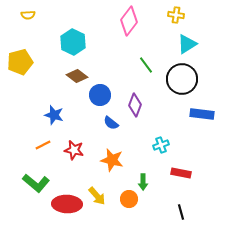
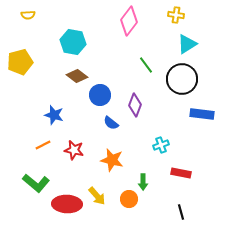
cyan hexagon: rotated 15 degrees counterclockwise
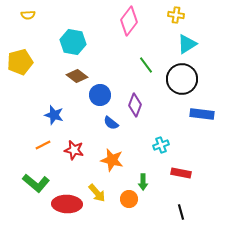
yellow arrow: moved 3 px up
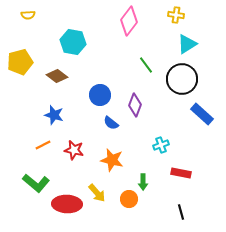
brown diamond: moved 20 px left
blue rectangle: rotated 35 degrees clockwise
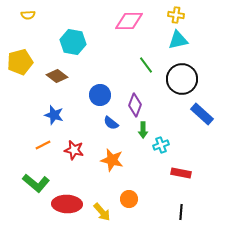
pink diamond: rotated 52 degrees clockwise
cyan triangle: moved 9 px left, 4 px up; rotated 20 degrees clockwise
green arrow: moved 52 px up
yellow arrow: moved 5 px right, 19 px down
black line: rotated 21 degrees clockwise
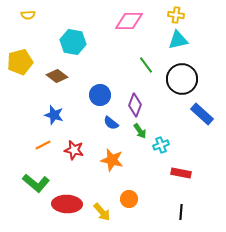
green arrow: moved 3 px left, 1 px down; rotated 35 degrees counterclockwise
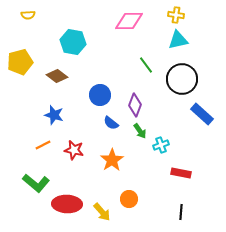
orange star: rotated 25 degrees clockwise
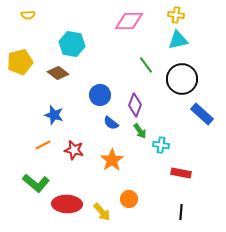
cyan hexagon: moved 1 px left, 2 px down
brown diamond: moved 1 px right, 3 px up
cyan cross: rotated 28 degrees clockwise
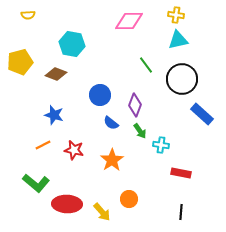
brown diamond: moved 2 px left, 1 px down; rotated 15 degrees counterclockwise
